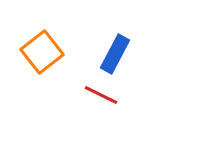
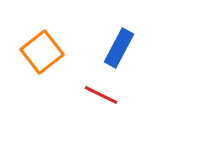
blue rectangle: moved 4 px right, 6 px up
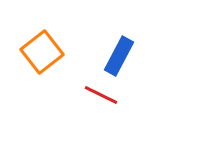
blue rectangle: moved 8 px down
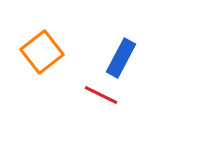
blue rectangle: moved 2 px right, 2 px down
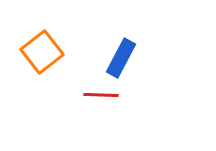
red line: rotated 24 degrees counterclockwise
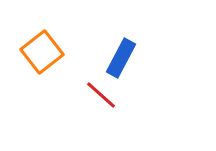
red line: rotated 40 degrees clockwise
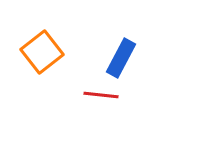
red line: rotated 36 degrees counterclockwise
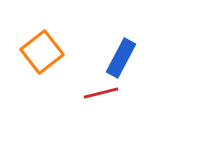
red line: moved 2 px up; rotated 20 degrees counterclockwise
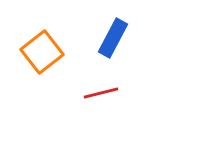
blue rectangle: moved 8 px left, 20 px up
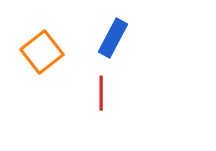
red line: rotated 76 degrees counterclockwise
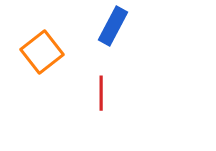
blue rectangle: moved 12 px up
